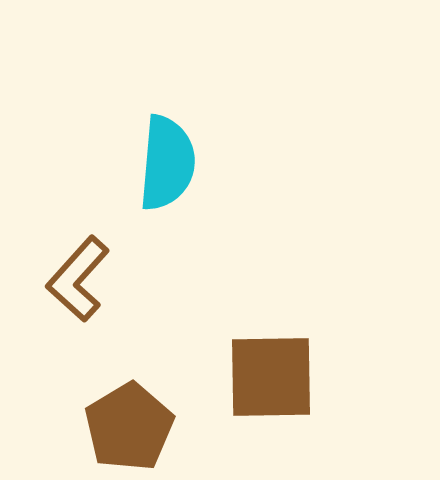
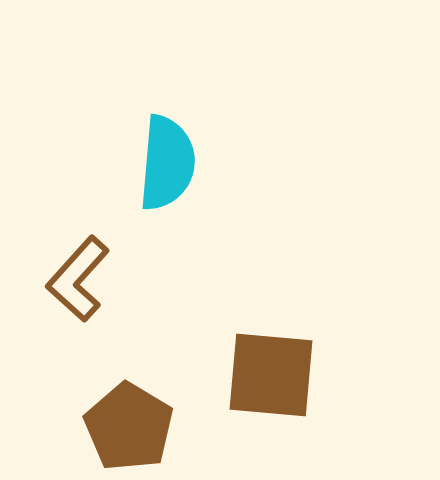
brown square: moved 2 px up; rotated 6 degrees clockwise
brown pentagon: rotated 10 degrees counterclockwise
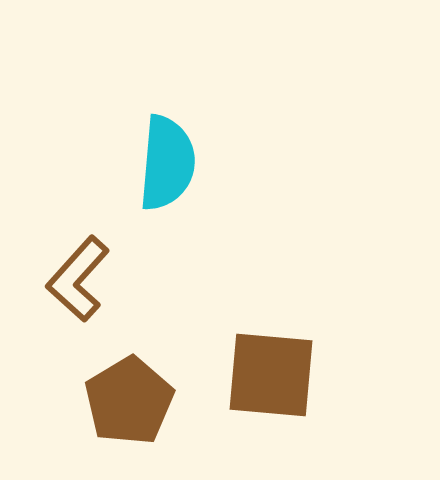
brown pentagon: moved 26 px up; rotated 10 degrees clockwise
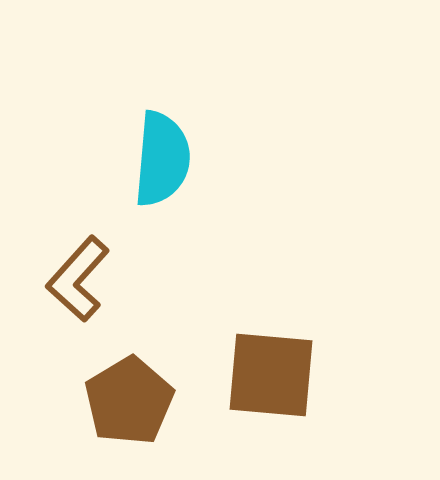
cyan semicircle: moved 5 px left, 4 px up
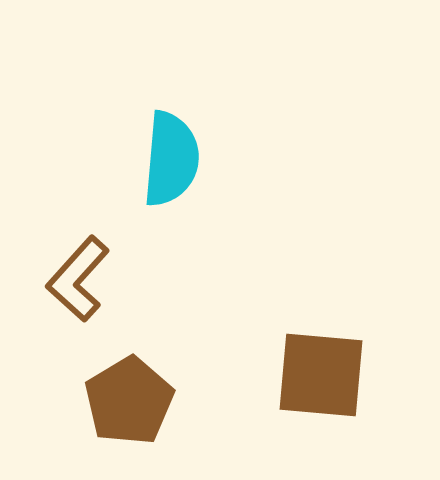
cyan semicircle: moved 9 px right
brown square: moved 50 px right
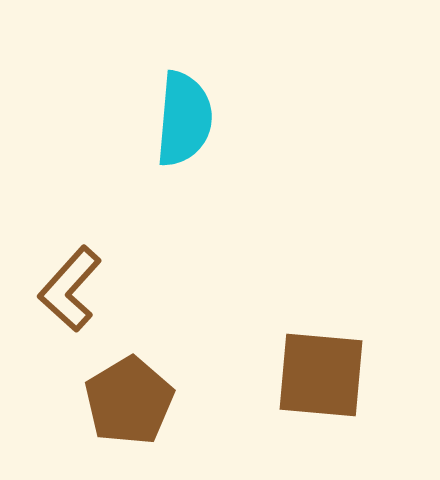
cyan semicircle: moved 13 px right, 40 px up
brown L-shape: moved 8 px left, 10 px down
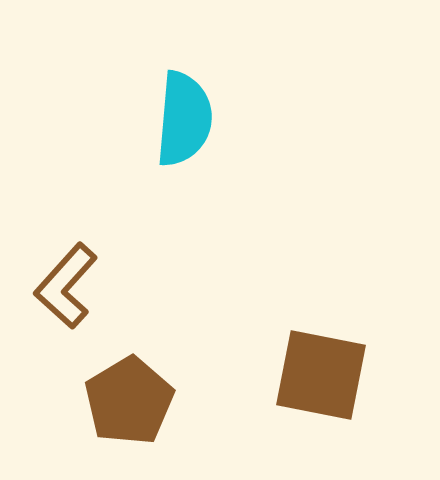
brown L-shape: moved 4 px left, 3 px up
brown square: rotated 6 degrees clockwise
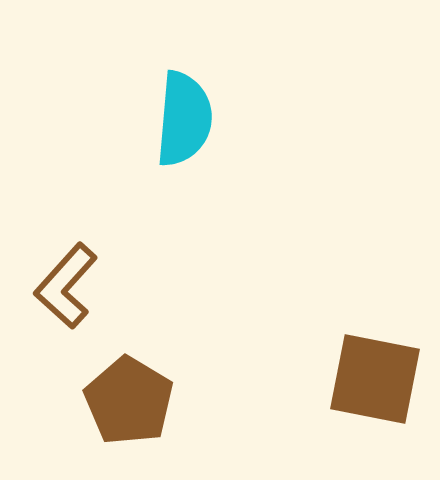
brown square: moved 54 px right, 4 px down
brown pentagon: rotated 10 degrees counterclockwise
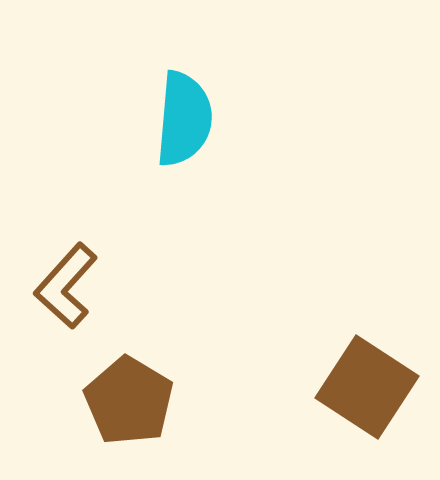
brown square: moved 8 px left, 8 px down; rotated 22 degrees clockwise
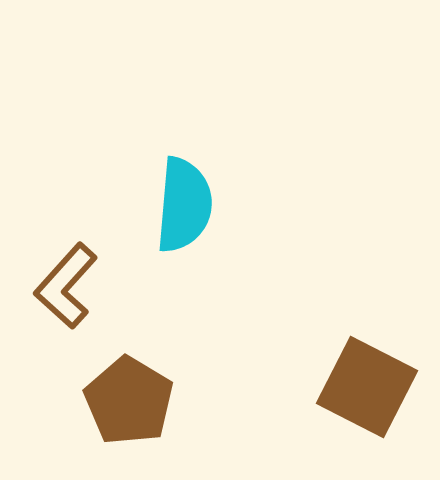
cyan semicircle: moved 86 px down
brown square: rotated 6 degrees counterclockwise
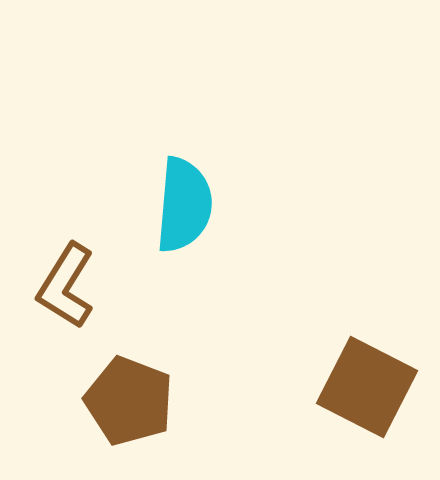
brown L-shape: rotated 10 degrees counterclockwise
brown pentagon: rotated 10 degrees counterclockwise
